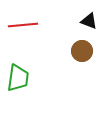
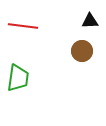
black triangle: moved 1 px right; rotated 24 degrees counterclockwise
red line: moved 1 px down; rotated 12 degrees clockwise
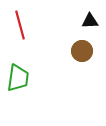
red line: moved 3 px left, 1 px up; rotated 68 degrees clockwise
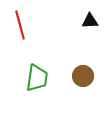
brown circle: moved 1 px right, 25 px down
green trapezoid: moved 19 px right
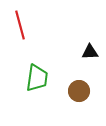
black triangle: moved 31 px down
brown circle: moved 4 px left, 15 px down
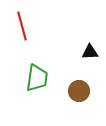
red line: moved 2 px right, 1 px down
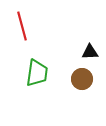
green trapezoid: moved 5 px up
brown circle: moved 3 px right, 12 px up
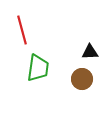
red line: moved 4 px down
green trapezoid: moved 1 px right, 5 px up
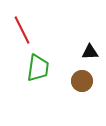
red line: rotated 12 degrees counterclockwise
brown circle: moved 2 px down
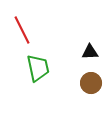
green trapezoid: rotated 20 degrees counterclockwise
brown circle: moved 9 px right, 2 px down
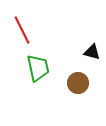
black triangle: moved 2 px right; rotated 18 degrees clockwise
brown circle: moved 13 px left
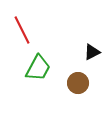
black triangle: rotated 42 degrees counterclockwise
green trapezoid: rotated 40 degrees clockwise
